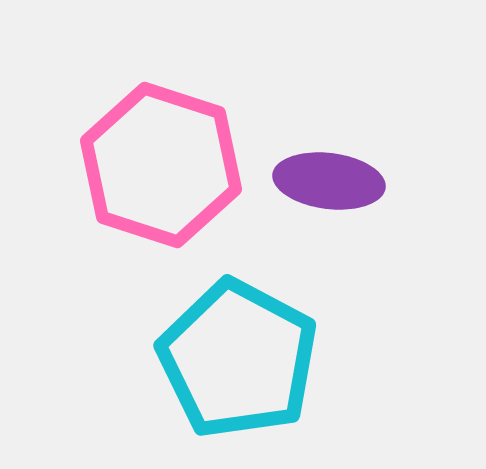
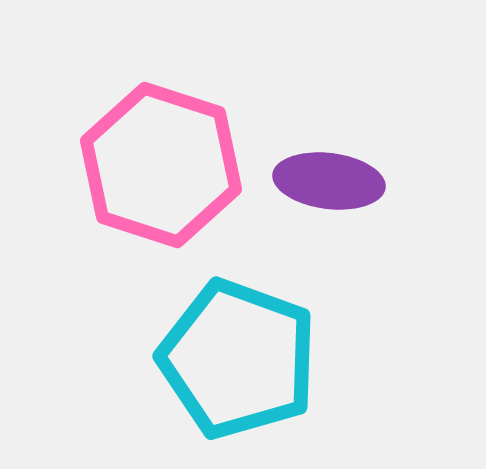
cyan pentagon: rotated 8 degrees counterclockwise
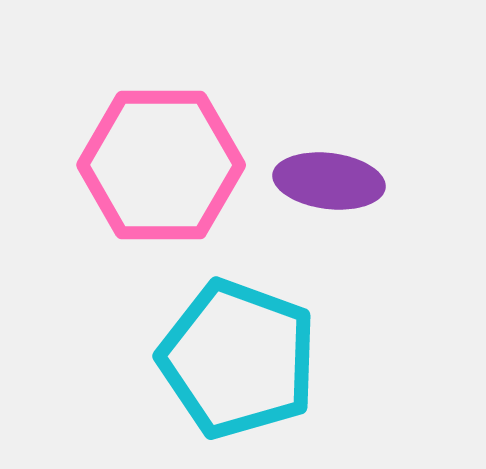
pink hexagon: rotated 18 degrees counterclockwise
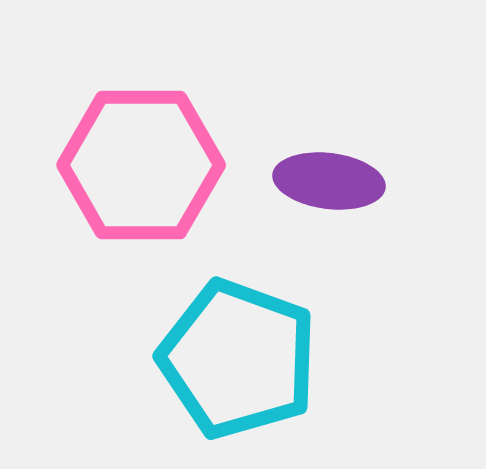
pink hexagon: moved 20 px left
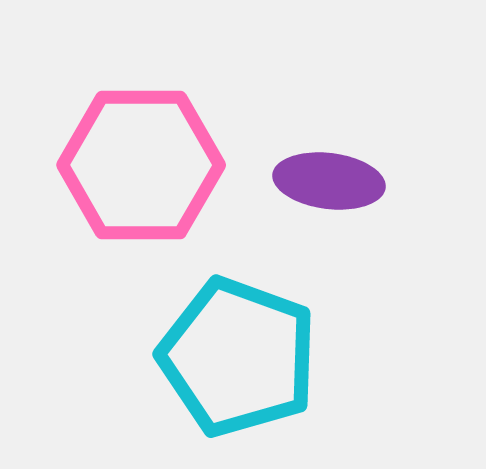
cyan pentagon: moved 2 px up
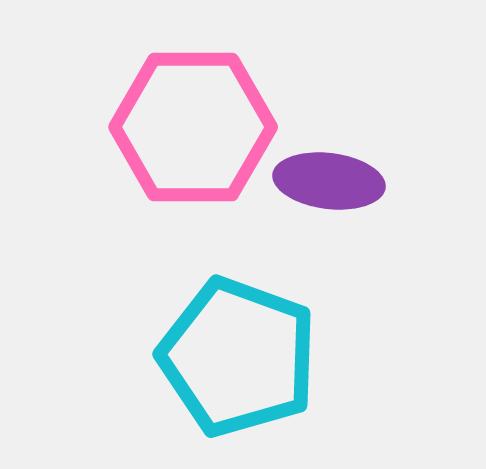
pink hexagon: moved 52 px right, 38 px up
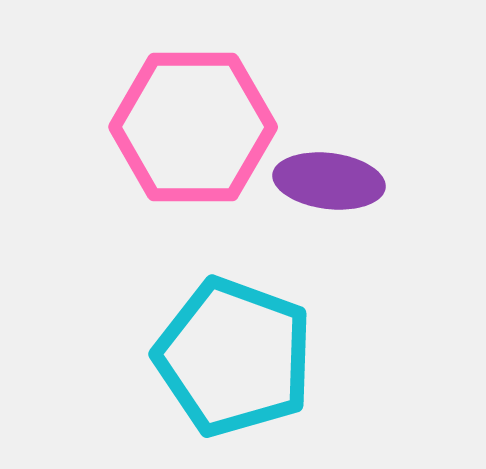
cyan pentagon: moved 4 px left
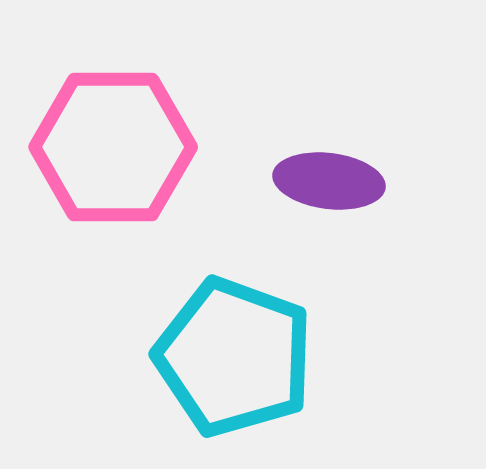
pink hexagon: moved 80 px left, 20 px down
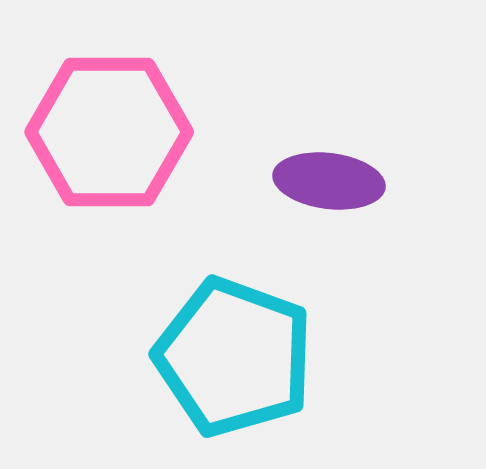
pink hexagon: moved 4 px left, 15 px up
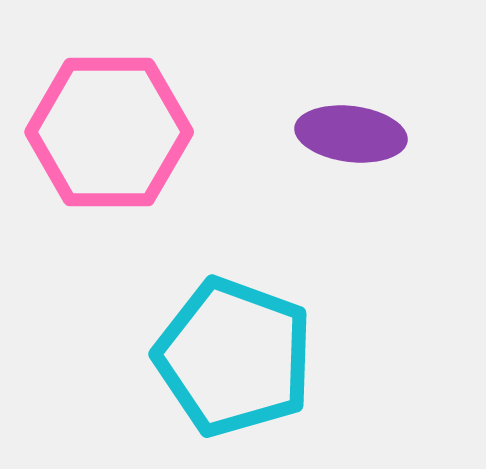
purple ellipse: moved 22 px right, 47 px up
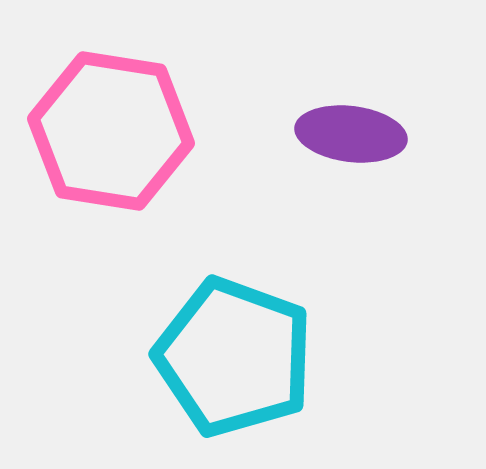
pink hexagon: moved 2 px right, 1 px up; rotated 9 degrees clockwise
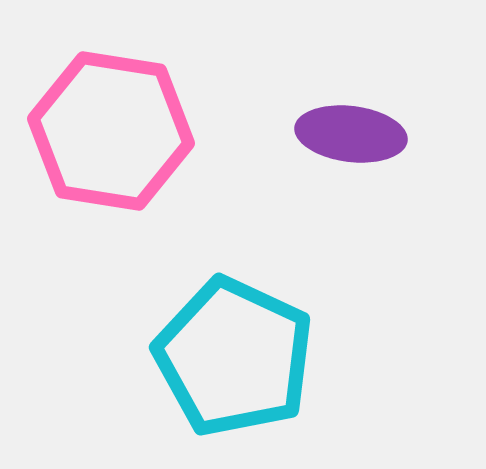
cyan pentagon: rotated 5 degrees clockwise
